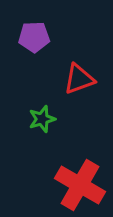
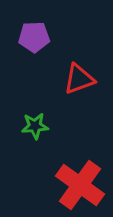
green star: moved 7 px left, 7 px down; rotated 12 degrees clockwise
red cross: rotated 6 degrees clockwise
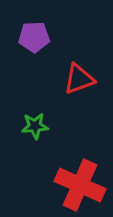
red cross: rotated 12 degrees counterclockwise
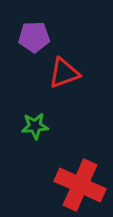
red triangle: moved 15 px left, 6 px up
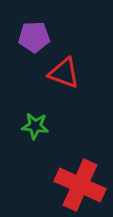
red triangle: rotated 40 degrees clockwise
green star: rotated 12 degrees clockwise
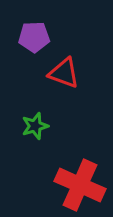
green star: rotated 24 degrees counterclockwise
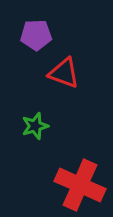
purple pentagon: moved 2 px right, 2 px up
